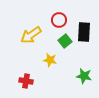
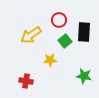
yellow star: rotated 16 degrees counterclockwise
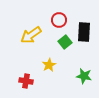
green square: moved 1 px down
yellow star: moved 1 px left, 5 px down; rotated 24 degrees counterclockwise
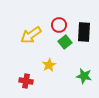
red circle: moved 5 px down
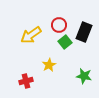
black rectangle: rotated 18 degrees clockwise
red cross: rotated 24 degrees counterclockwise
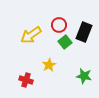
red cross: moved 1 px up; rotated 32 degrees clockwise
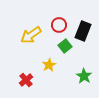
black rectangle: moved 1 px left, 1 px up
green square: moved 4 px down
green star: rotated 21 degrees clockwise
red cross: rotated 32 degrees clockwise
